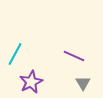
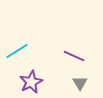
cyan line: moved 2 px right, 3 px up; rotated 30 degrees clockwise
gray triangle: moved 3 px left
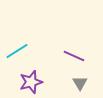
purple star: rotated 10 degrees clockwise
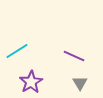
purple star: rotated 15 degrees counterclockwise
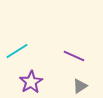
gray triangle: moved 3 px down; rotated 28 degrees clockwise
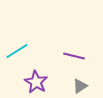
purple line: rotated 10 degrees counterclockwise
purple star: moved 5 px right; rotated 10 degrees counterclockwise
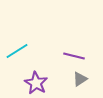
purple star: moved 1 px down
gray triangle: moved 7 px up
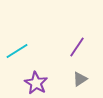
purple line: moved 3 px right, 9 px up; rotated 70 degrees counterclockwise
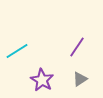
purple star: moved 6 px right, 3 px up
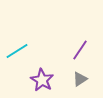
purple line: moved 3 px right, 3 px down
